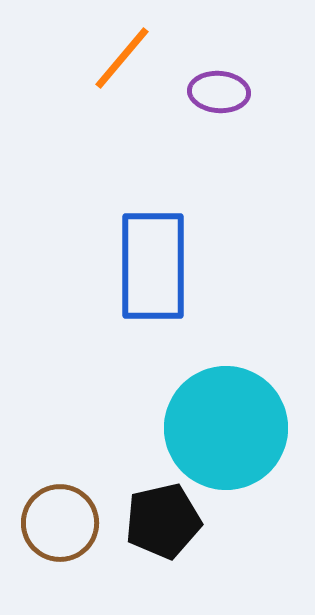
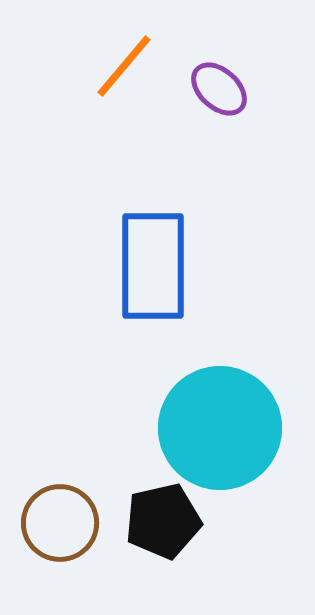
orange line: moved 2 px right, 8 px down
purple ellipse: moved 3 px up; rotated 38 degrees clockwise
cyan circle: moved 6 px left
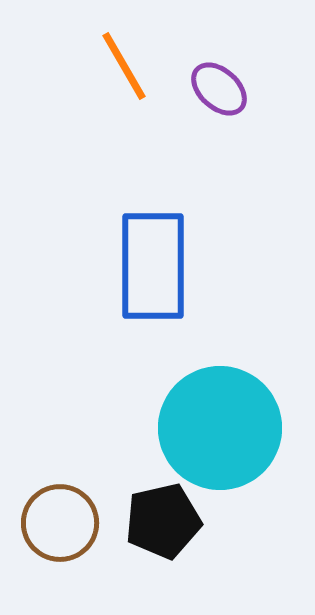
orange line: rotated 70 degrees counterclockwise
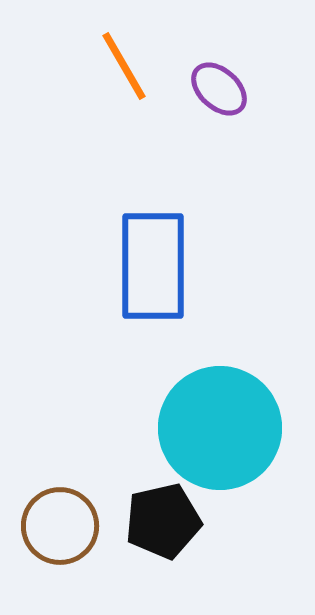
brown circle: moved 3 px down
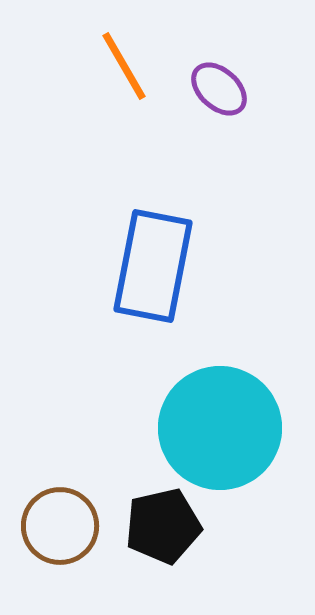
blue rectangle: rotated 11 degrees clockwise
black pentagon: moved 5 px down
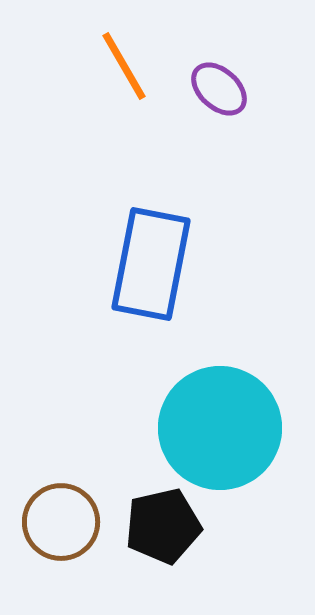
blue rectangle: moved 2 px left, 2 px up
brown circle: moved 1 px right, 4 px up
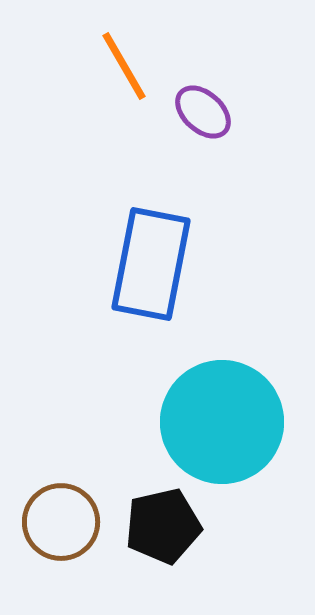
purple ellipse: moved 16 px left, 23 px down
cyan circle: moved 2 px right, 6 px up
